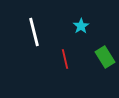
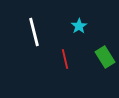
cyan star: moved 2 px left
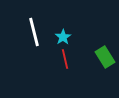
cyan star: moved 16 px left, 11 px down
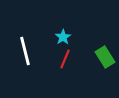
white line: moved 9 px left, 19 px down
red line: rotated 36 degrees clockwise
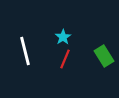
green rectangle: moved 1 px left, 1 px up
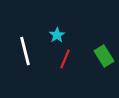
cyan star: moved 6 px left, 2 px up
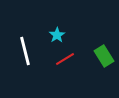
red line: rotated 36 degrees clockwise
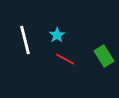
white line: moved 11 px up
red line: rotated 60 degrees clockwise
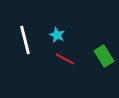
cyan star: rotated 14 degrees counterclockwise
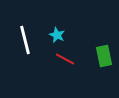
green rectangle: rotated 20 degrees clockwise
